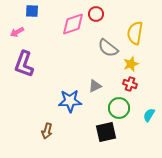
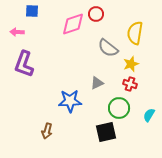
pink arrow: rotated 32 degrees clockwise
gray triangle: moved 2 px right, 3 px up
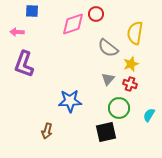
gray triangle: moved 11 px right, 4 px up; rotated 24 degrees counterclockwise
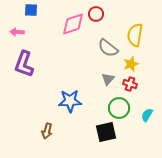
blue square: moved 1 px left, 1 px up
yellow semicircle: moved 2 px down
cyan semicircle: moved 2 px left
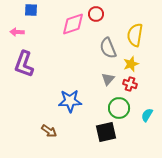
gray semicircle: rotated 30 degrees clockwise
brown arrow: moved 2 px right; rotated 70 degrees counterclockwise
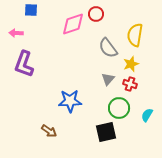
pink arrow: moved 1 px left, 1 px down
gray semicircle: rotated 15 degrees counterclockwise
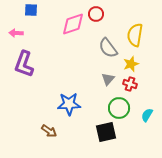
blue star: moved 1 px left, 3 px down
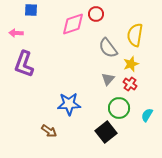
red cross: rotated 16 degrees clockwise
black square: rotated 25 degrees counterclockwise
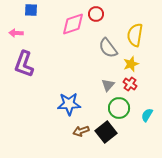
gray triangle: moved 6 px down
brown arrow: moved 32 px right; rotated 126 degrees clockwise
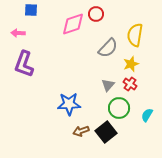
pink arrow: moved 2 px right
gray semicircle: rotated 100 degrees counterclockwise
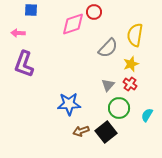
red circle: moved 2 px left, 2 px up
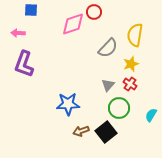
blue star: moved 1 px left
cyan semicircle: moved 4 px right
